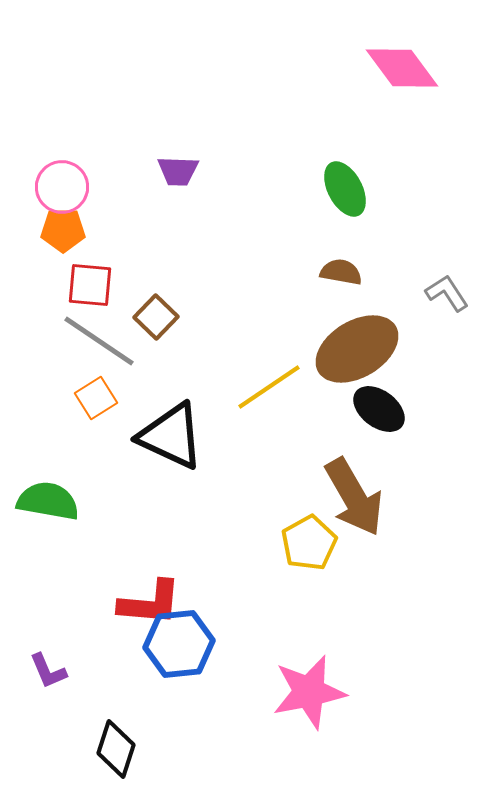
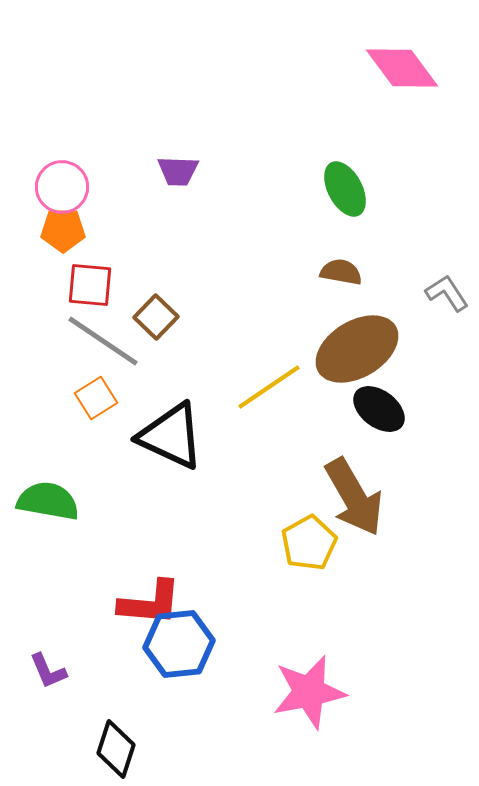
gray line: moved 4 px right
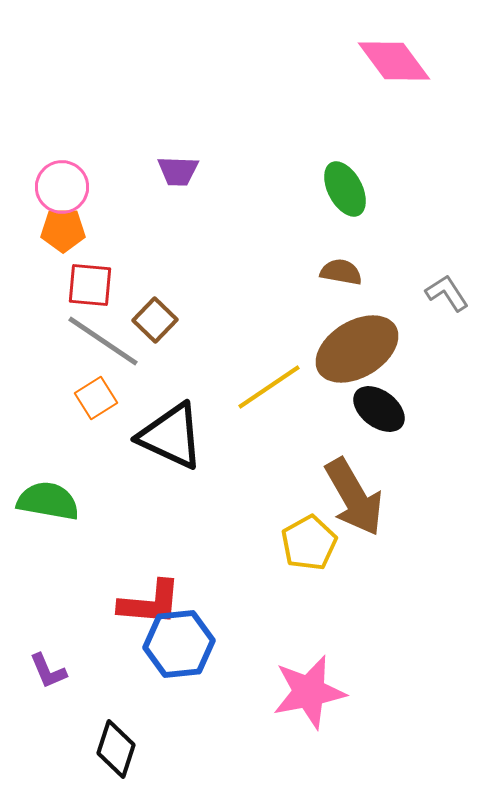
pink diamond: moved 8 px left, 7 px up
brown square: moved 1 px left, 3 px down
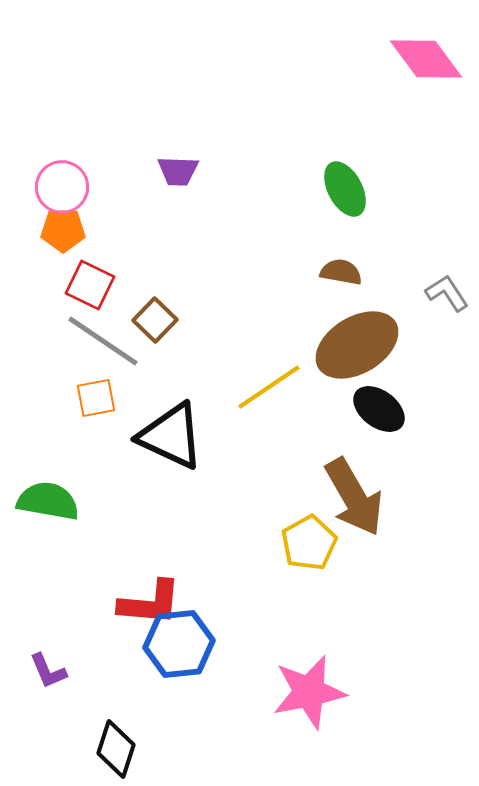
pink diamond: moved 32 px right, 2 px up
red square: rotated 21 degrees clockwise
brown ellipse: moved 4 px up
orange square: rotated 21 degrees clockwise
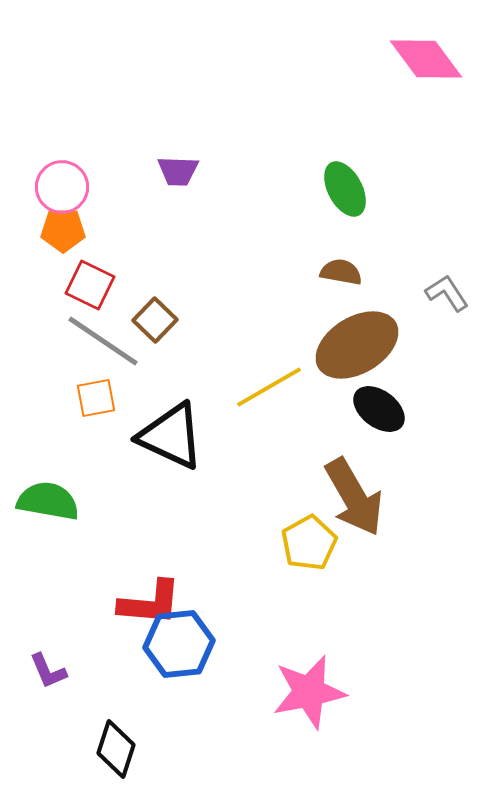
yellow line: rotated 4 degrees clockwise
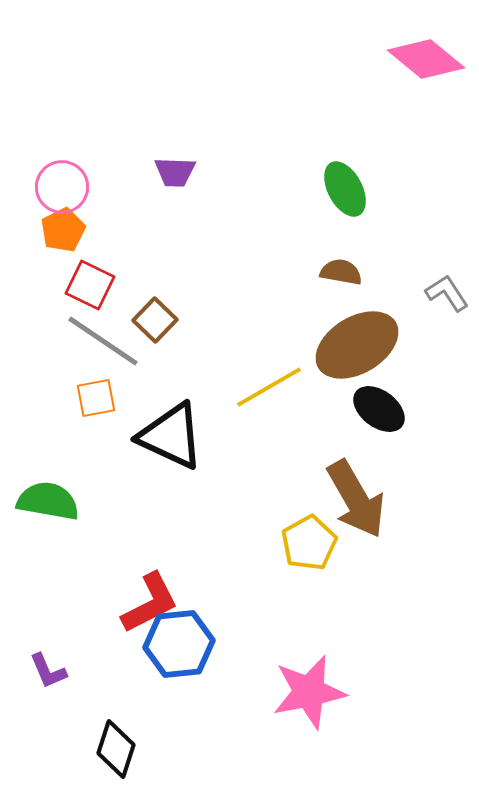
pink diamond: rotated 14 degrees counterclockwise
purple trapezoid: moved 3 px left, 1 px down
orange pentagon: rotated 27 degrees counterclockwise
brown arrow: moved 2 px right, 2 px down
red L-shape: rotated 32 degrees counterclockwise
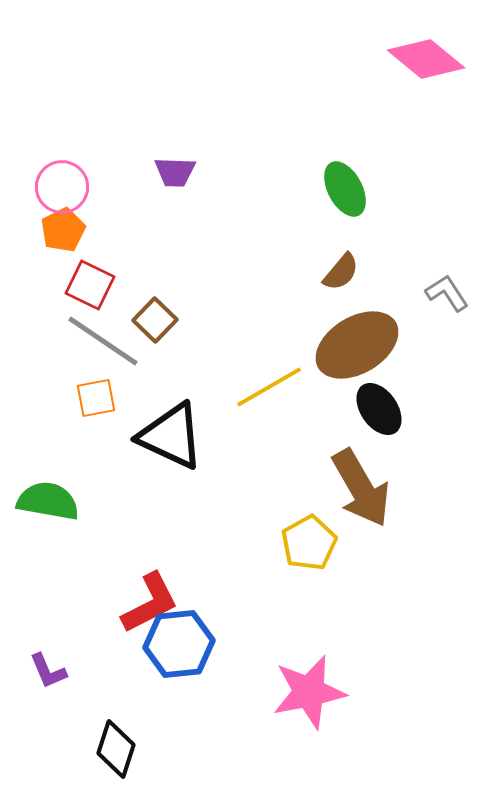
brown semicircle: rotated 120 degrees clockwise
black ellipse: rotated 18 degrees clockwise
brown arrow: moved 5 px right, 11 px up
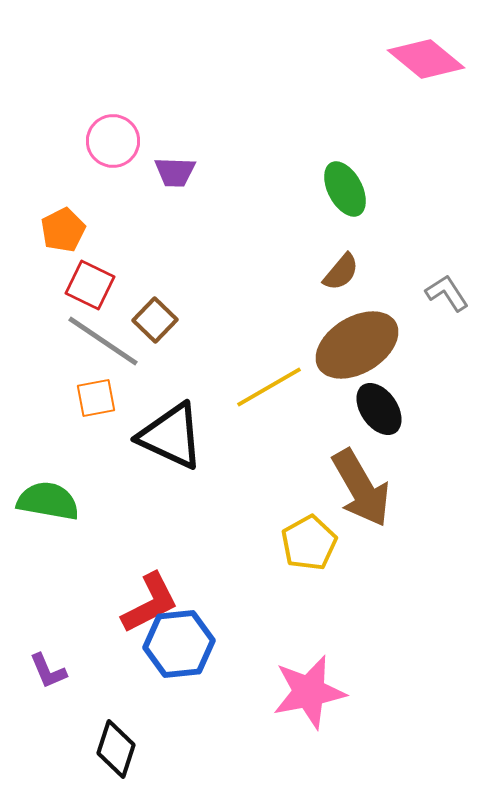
pink circle: moved 51 px right, 46 px up
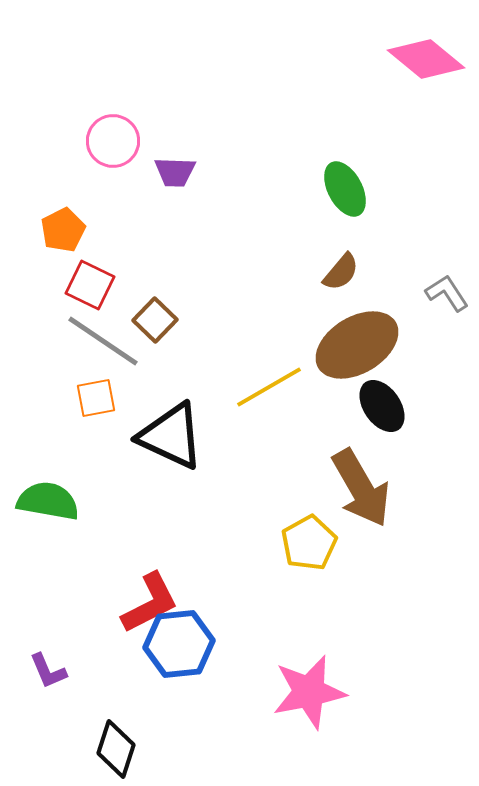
black ellipse: moved 3 px right, 3 px up
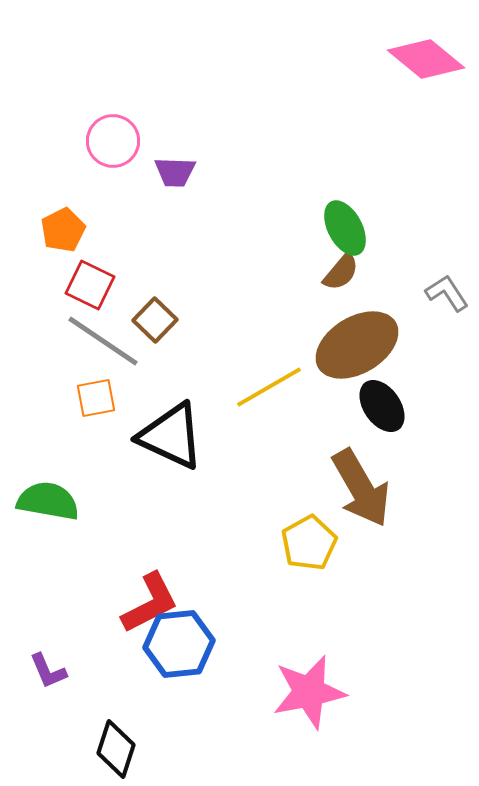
green ellipse: moved 39 px down
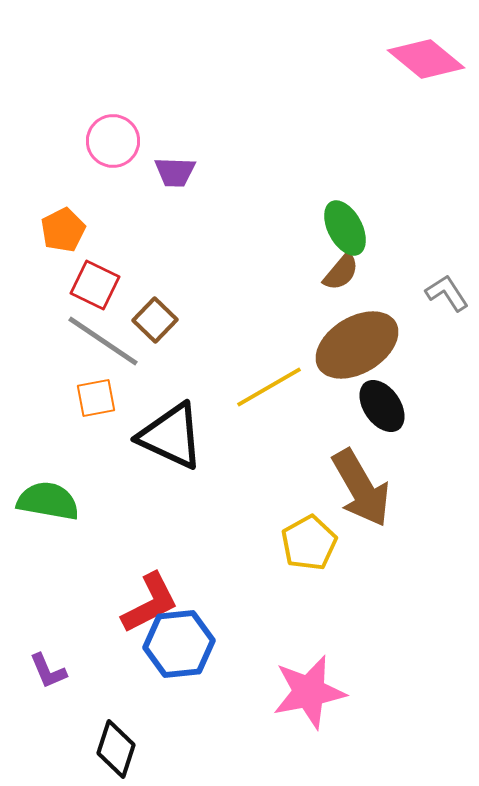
red square: moved 5 px right
